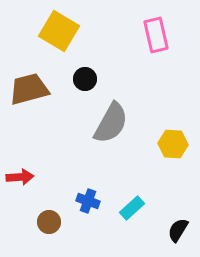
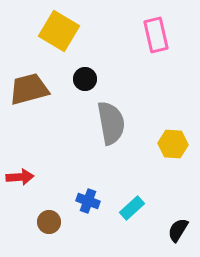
gray semicircle: rotated 39 degrees counterclockwise
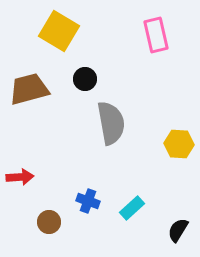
yellow hexagon: moved 6 px right
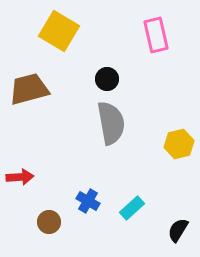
black circle: moved 22 px right
yellow hexagon: rotated 16 degrees counterclockwise
blue cross: rotated 10 degrees clockwise
